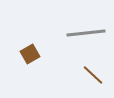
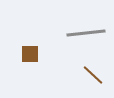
brown square: rotated 30 degrees clockwise
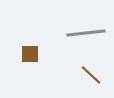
brown line: moved 2 px left
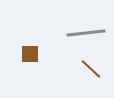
brown line: moved 6 px up
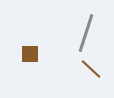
gray line: rotated 66 degrees counterclockwise
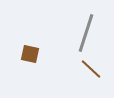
brown square: rotated 12 degrees clockwise
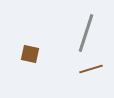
brown line: rotated 60 degrees counterclockwise
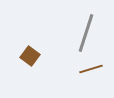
brown square: moved 2 px down; rotated 24 degrees clockwise
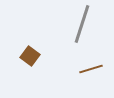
gray line: moved 4 px left, 9 px up
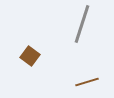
brown line: moved 4 px left, 13 px down
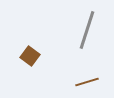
gray line: moved 5 px right, 6 px down
